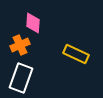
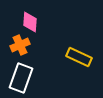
pink diamond: moved 3 px left, 1 px up
yellow rectangle: moved 3 px right, 3 px down
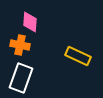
orange cross: rotated 36 degrees clockwise
yellow rectangle: moved 1 px left, 1 px up
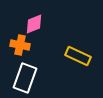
pink diamond: moved 4 px right, 2 px down; rotated 65 degrees clockwise
white rectangle: moved 4 px right
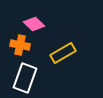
pink diamond: rotated 65 degrees clockwise
yellow rectangle: moved 15 px left, 3 px up; rotated 55 degrees counterclockwise
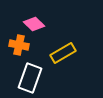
orange cross: moved 1 px left
white rectangle: moved 5 px right
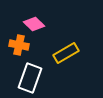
yellow rectangle: moved 3 px right
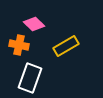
yellow rectangle: moved 7 px up
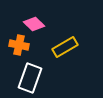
yellow rectangle: moved 1 px left, 1 px down
